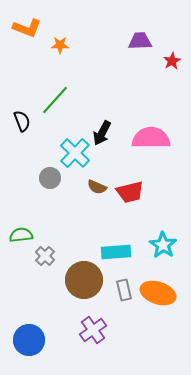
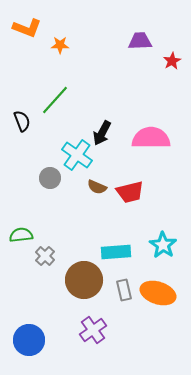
cyan cross: moved 2 px right, 2 px down; rotated 8 degrees counterclockwise
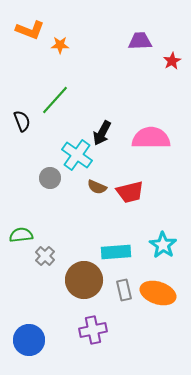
orange L-shape: moved 3 px right, 2 px down
purple cross: rotated 24 degrees clockwise
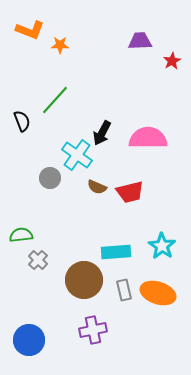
pink semicircle: moved 3 px left
cyan star: moved 1 px left, 1 px down
gray cross: moved 7 px left, 4 px down
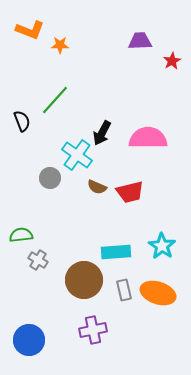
gray cross: rotated 12 degrees counterclockwise
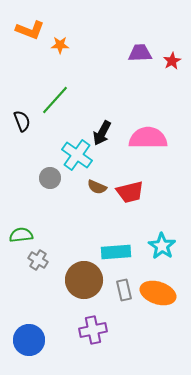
purple trapezoid: moved 12 px down
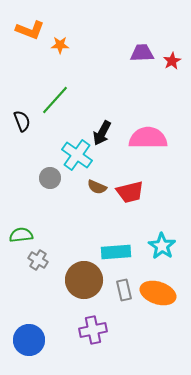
purple trapezoid: moved 2 px right
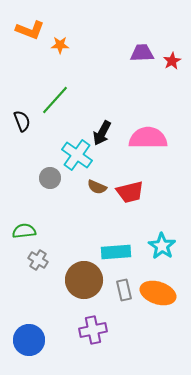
green semicircle: moved 3 px right, 4 px up
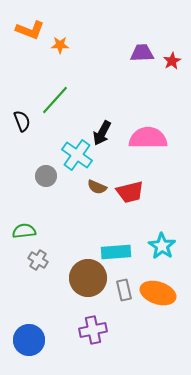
gray circle: moved 4 px left, 2 px up
brown circle: moved 4 px right, 2 px up
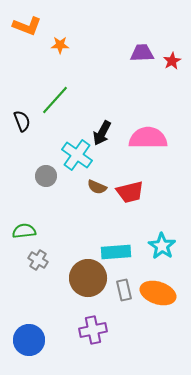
orange L-shape: moved 3 px left, 4 px up
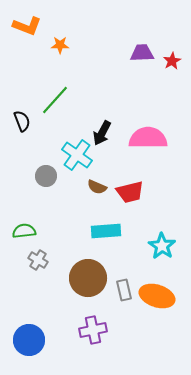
cyan rectangle: moved 10 px left, 21 px up
orange ellipse: moved 1 px left, 3 px down
